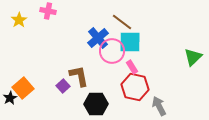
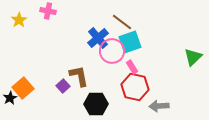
cyan square: rotated 20 degrees counterclockwise
gray arrow: rotated 66 degrees counterclockwise
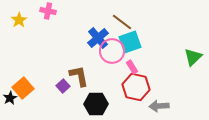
red hexagon: moved 1 px right
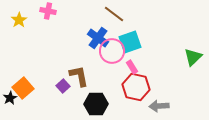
brown line: moved 8 px left, 8 px up
blue cross: rotated 15 degrees counterclockwise
